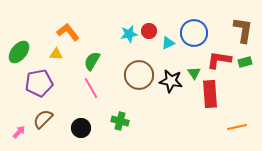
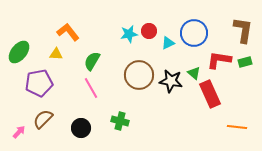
green triangle: rotated 16 degrees counterclockwise
red rectangle: rotated 20 degrees counterclockwise
orange line: rotated 18 degrees clockwise
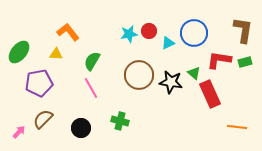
black star: moved 1 px down
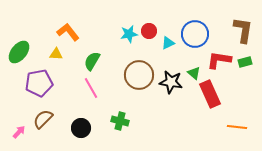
blue circle: moved 1 px right, 1 px down
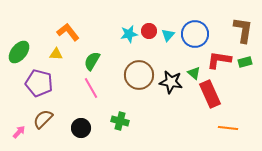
cyan triangle: moved 8 px up; rotated 24 degrees counterclockwise
purple pentagon: rotated 24 degrees clockwise
orange line: moved 9 px left, 1 px down
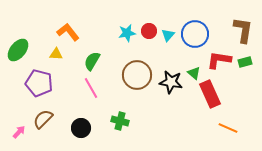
cyan star: moved 2 px left, 1 px up
green ellipse: moved 1 px left, 2 px up
brown circle: moved 2 px left
orange line: rotated 18 degrees clockwise
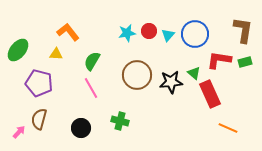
black star: rotated 15 degrees counterclockwise
brown semicircle: moved 4 px left; rotated 30 degrees counterclockwise
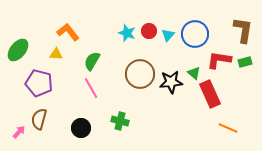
cyan star: rotated 30 degrees clockwise
brown circle: moved 3 px right, 1 px up
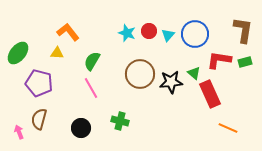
green ellipse: moved 3 px down
yellow triangle: moved 1 px right, 1 px up
pink arrow: rotated 64 degrees counterclockwise
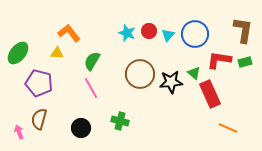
orange L-shape: moved 1 px right, 1 px down
